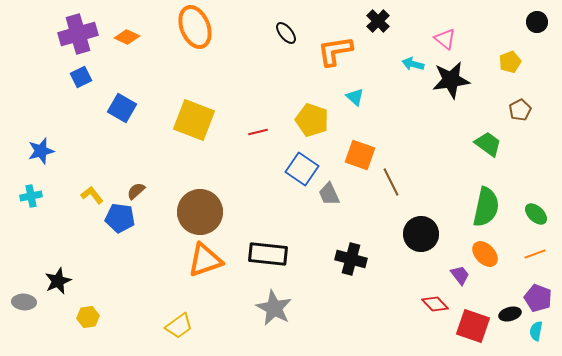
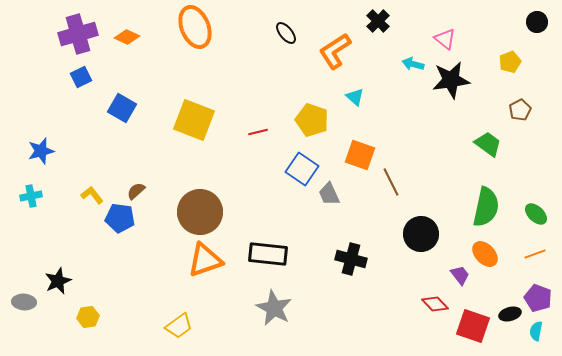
orange L-shape at (335, 51): rotated 24 degrees counterclockwise
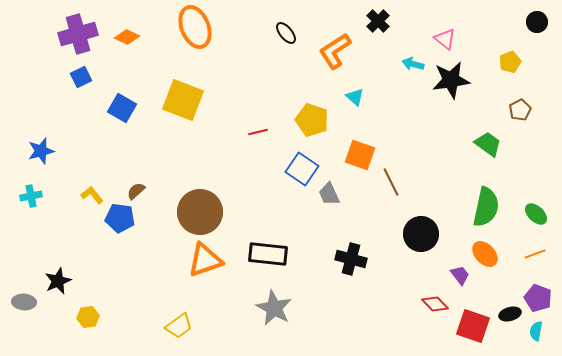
yellow square at (194, 120): moved 11 px left, 20 px up
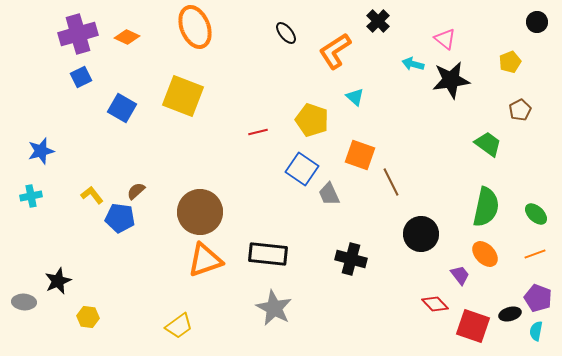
yellow square at (183, 100): moved 4 px up
yellow hexagon at (88, 317): rotated 15 degrees clockwise
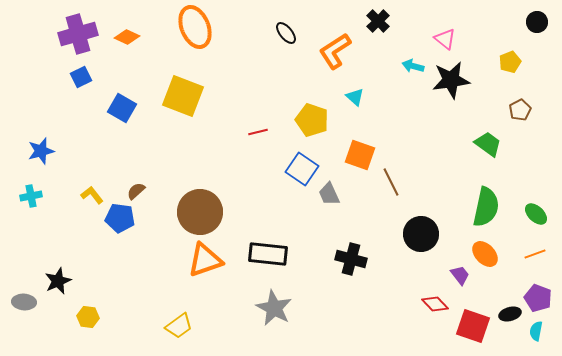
cyan arrow at (413, 64): moved 2 px down
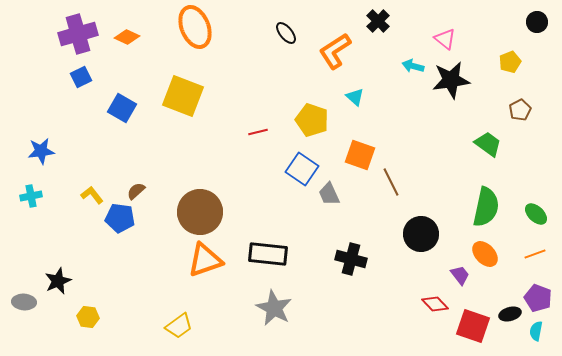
blue star at (41, 151): rotated 8 degrees clockwise
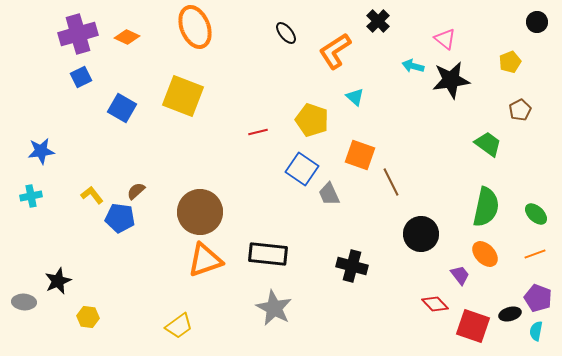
black cross at (351, 259): moved 1 px right, 7 px down
